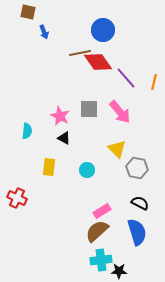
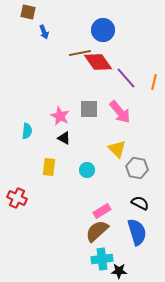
cyan cross: moved 1 px right, 1 px up
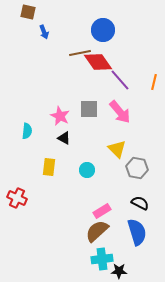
purple line: moved 6 px left, 2 px down
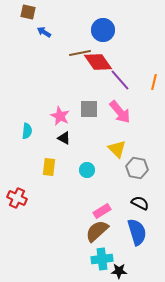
blue arrow: rotated 144 degrees clockwise
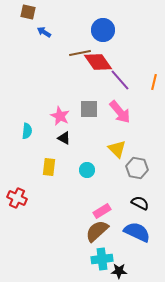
blue semicircle: rotated 48 degrees counterclockwise
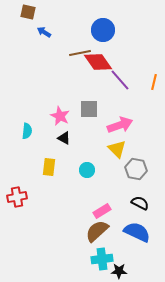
pink arrow: moved 13 px down; rotated 70 degrees counterclockwise
gray hexagon: moved 1 px left, 1 px down
red cross: moved 1 px up; rotated 36 degrees counterclockwise
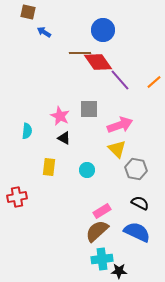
brown line: rotated 10 degrees clockwise
orange line: rotated 35 degrees clockwise
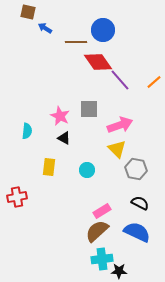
blue arrow: moved 1 px right, 4 px up
brown line: moved 4 px left, 11 px up
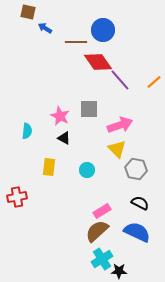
cyan cross: rotated 25 degrees counterclockwise
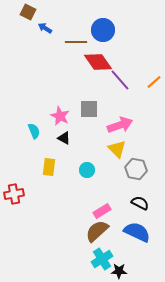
brown square: rotated 14 degrees clockwise
cyan semicircle: moved 7 px right; rotated 28 degrees counterclockwise
red cross: moved 3 px left, 3 px up
